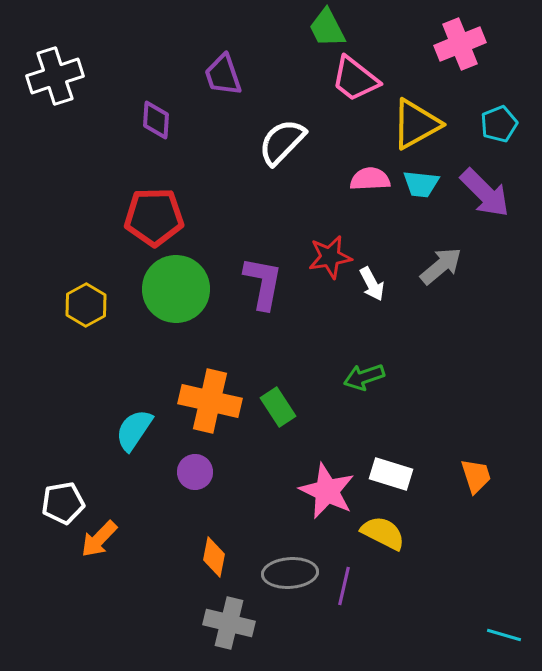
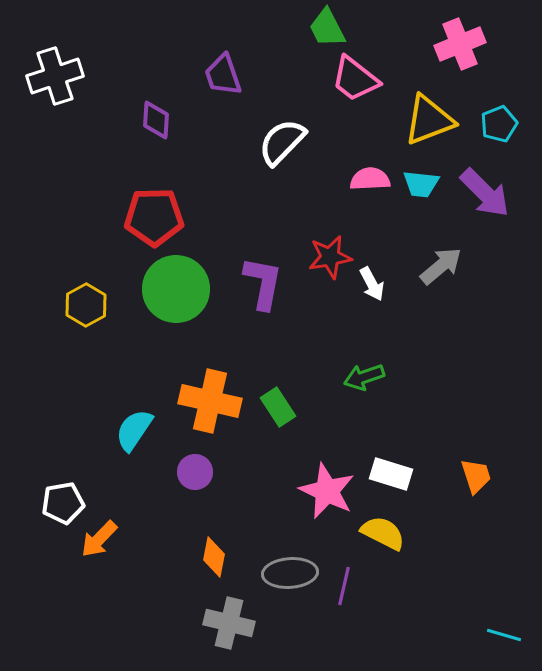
yellow triangle: moved 13 px right, 4 px up; rotated 8 degrees clockwise
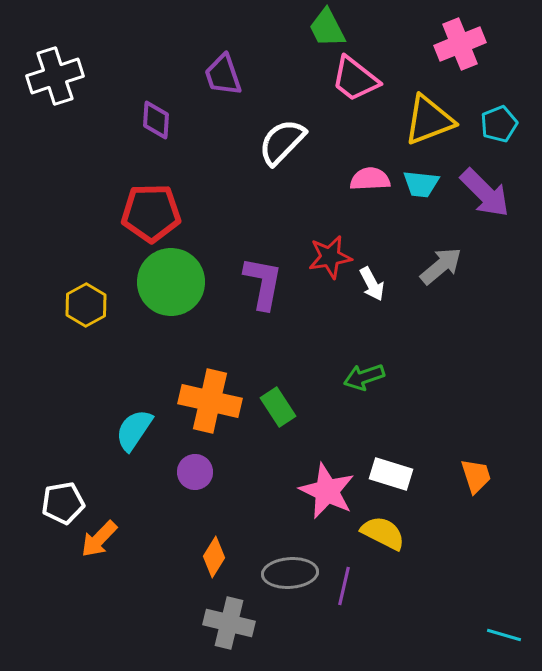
red pentagon: moved 3 px left, 4 px up
green circle: moved 5 px left, 7 px up
orange diamond: rotated 21 degrees clockwise
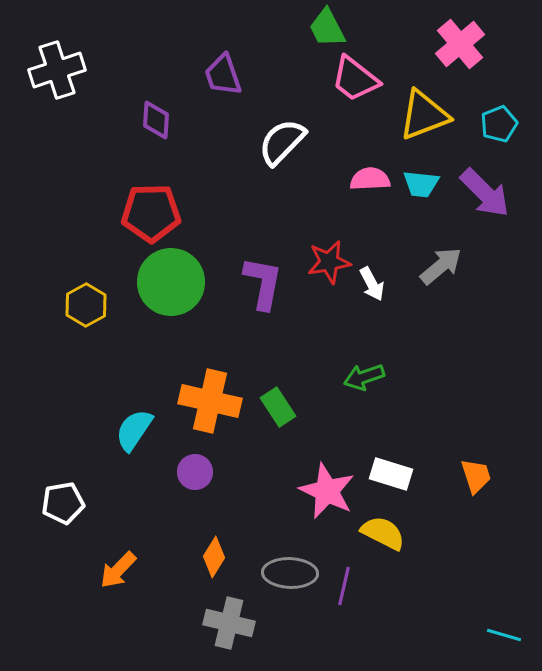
pink cross: rotated 18 degrees counterclockwise
white cross: moved 2 px right, 6 px up
yellow triangle: moved 5 px left, 5 px up
red star: moved 1 px left, 5 px down
orange arrow: moved 19 px right, 31 px down
gray ellipse: rotated 6 degrees clockwise
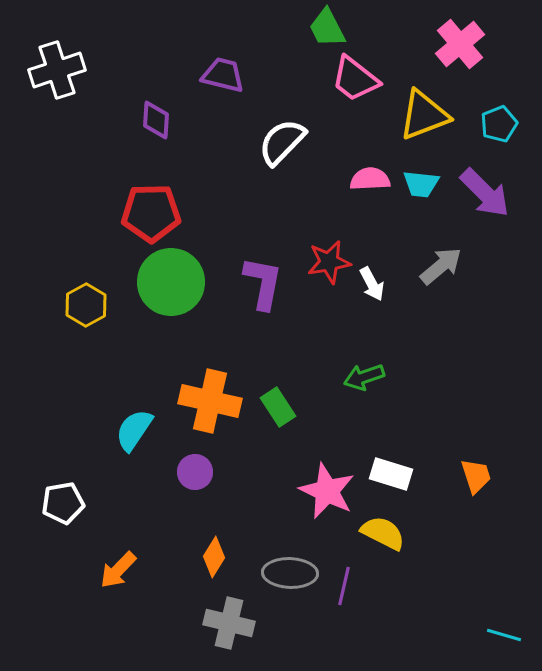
purple trapezoid: rotated 123 degrees clockwise
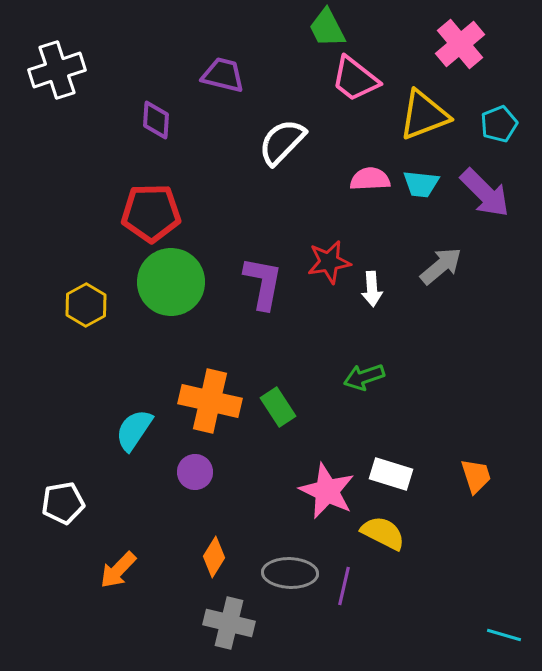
white arrow: moved 5 px down; rotated 24 degrees clockwise
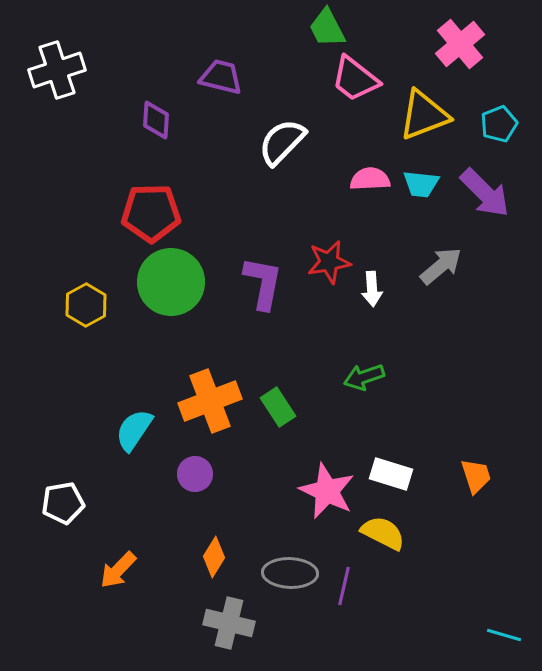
purple trapezoid: moved 2 px left, 2 px down
orange cross: rotated 34 degrees counterclockwise
purple circle: moved 2 px down
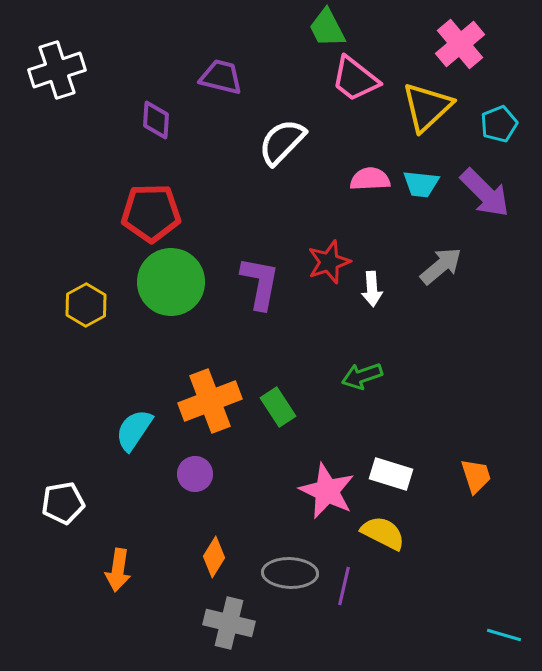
yellow triangle: moved 3 px right, 8 px up; rotated 22 degrees counterclockwise
red star: rotated 9 degrees counterclockwise
purple L-shape: moved 3 px left
green arrow: moved 2 px left, 1 px up
orange arrow: rotated 36 degrees counterclockwise
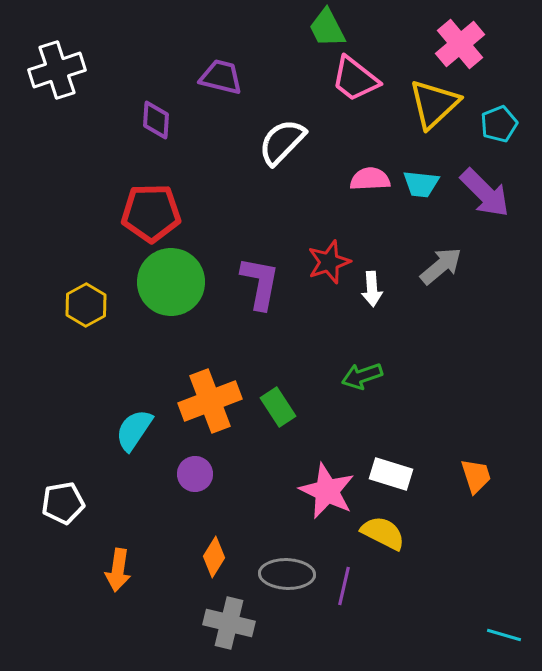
yellow triangle: moved 7 px right, 3 px up
gray ellipse: moved 3 px left, 1 px down
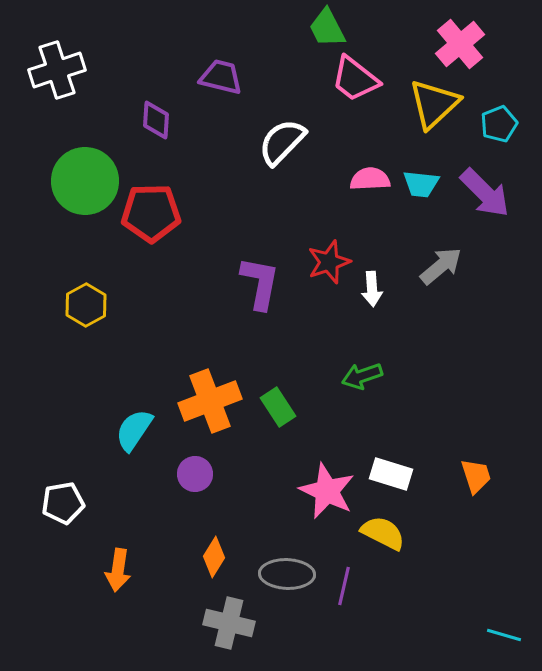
green circle: moved 86 px left, 101 px up
